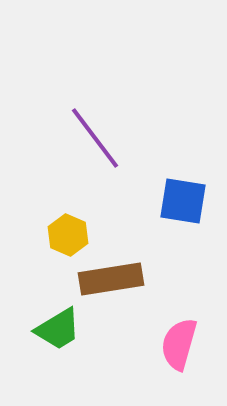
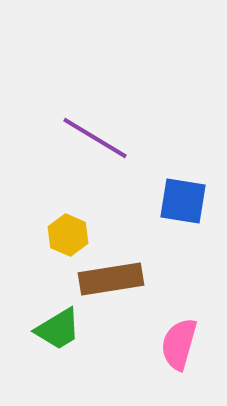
purple line: rotated 22 degrees counterclockwise
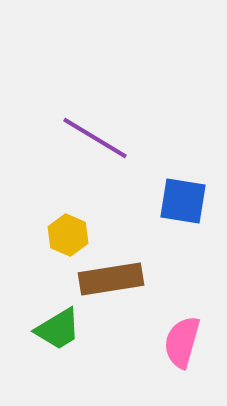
pink semicircle: moved 3 px right, 2 px up
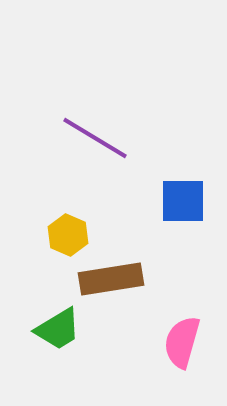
blue square: rotated 9 degrees counterclockwise
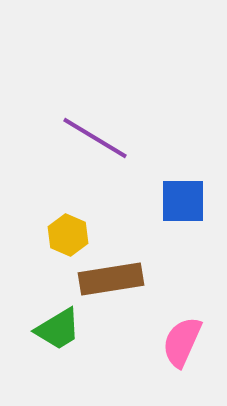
pink semicircle: rotated 8 degrees clockwise
